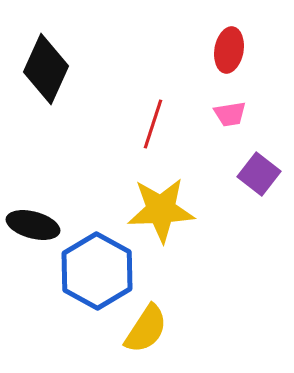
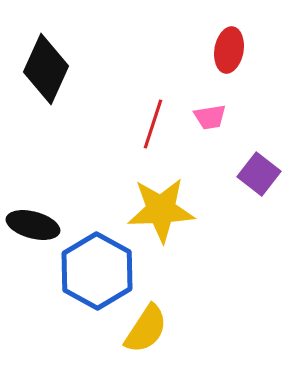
pink trapezoid: moved 20 px left, 3 px down
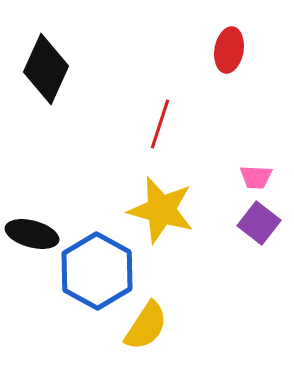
pink trapezoid: moved 46 px right, 60 px down; rotated 12 degrees clockwise
red line: moved 7 px right
purple square: moved 49 px down
yellow star: rotated 18 degrees clockwise
black ellipse: moved 1 px left, 9 px down
yellow semicircle: moved 3 px up
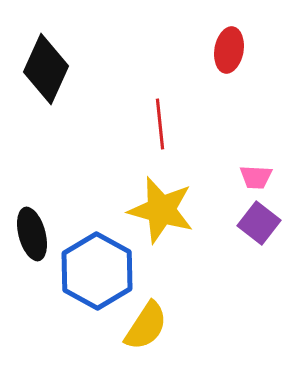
red line: rotated 24 degrees counterclockwise
black ellipse: rotated 60 degrees clockwise
